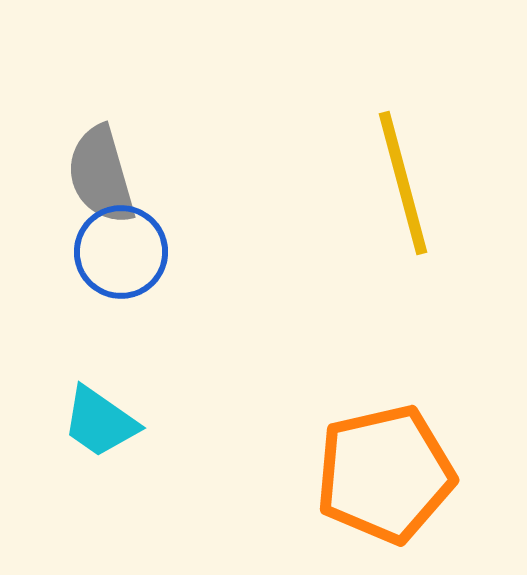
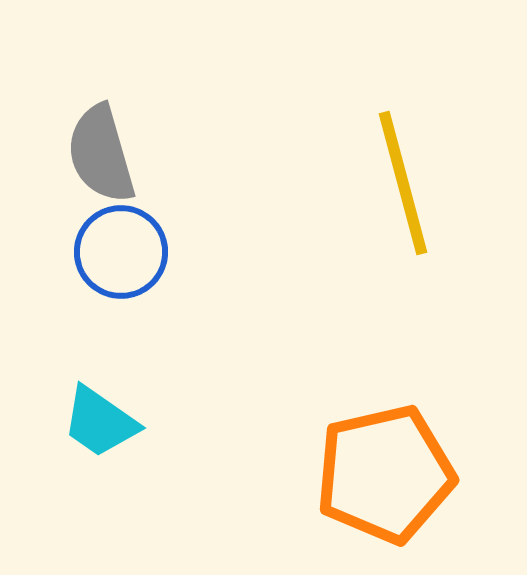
gray semicircle: moved 21 px up
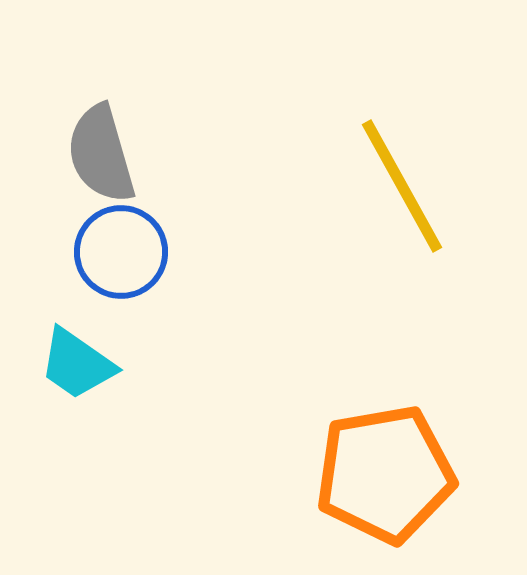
yellow line: moved 1 px left, 3 px down; rotated 14 degrees counterclockwise
cyan trapezoid: moved 23 px left, 58 px up
orange pentagon: rotated 3 degrees clockwise
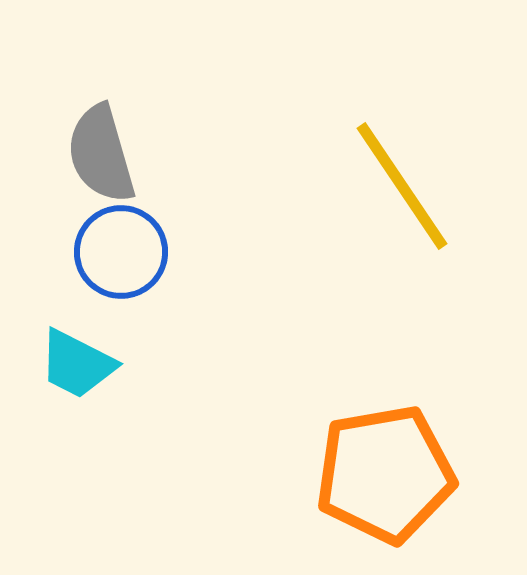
yellow line: rotated 5 degrees counterclockwise
cyan trapezoid: rotated 8 degrees counterclockwise
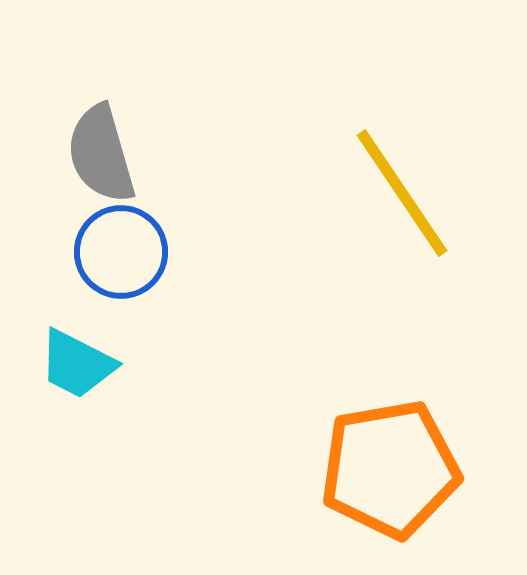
yellow line: moved 7 px down
orange pentagon: moved 5 px right, 5 px up
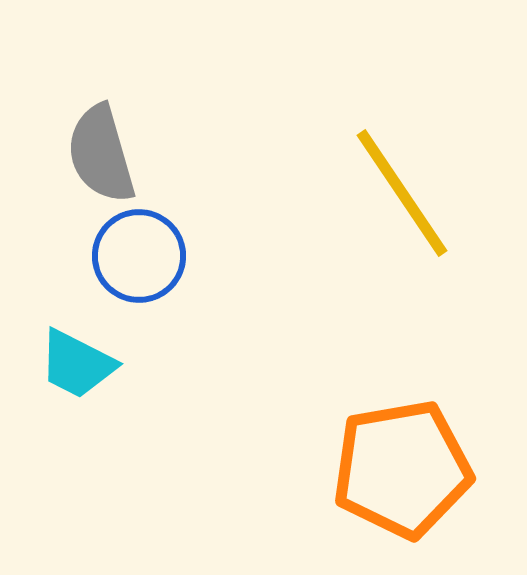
blue circle: moved 18 px right, 4 px down
orange pentagon: moved 12 px right
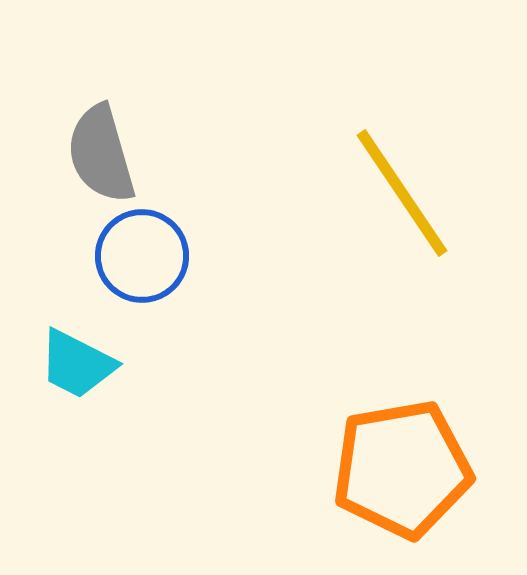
blue circle: moved 3 px right
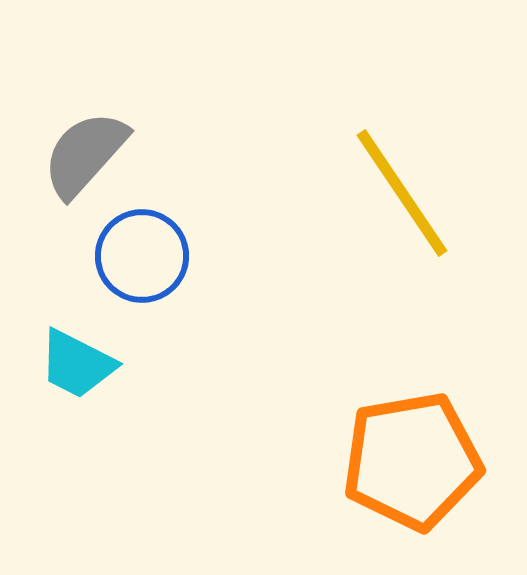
gray semicircle: moved 16 px left; rotated 58 degrees clockwise
orange pentagon: moved 10 px right, 8 px up
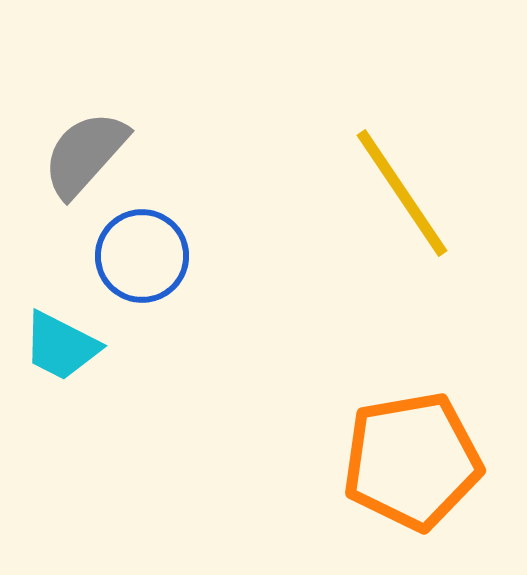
cyan trapezoid: moved 16 px left, 18 px up
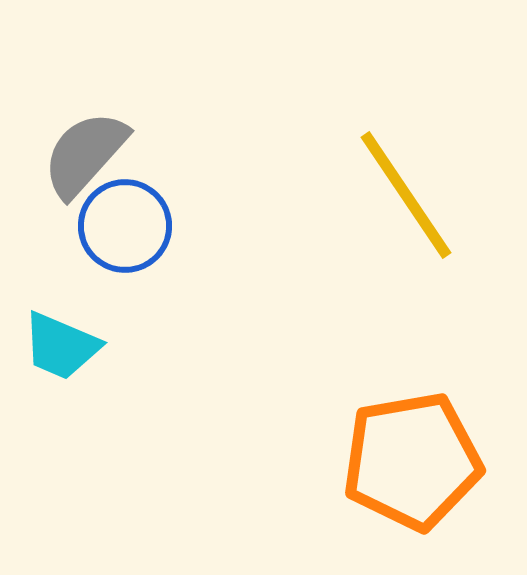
yellow line: moved 4 px right, 2 px down
blue circle: moved 17 px left, 30 px up
cyan trapezoid: rotated 4 degrees counterclockwise
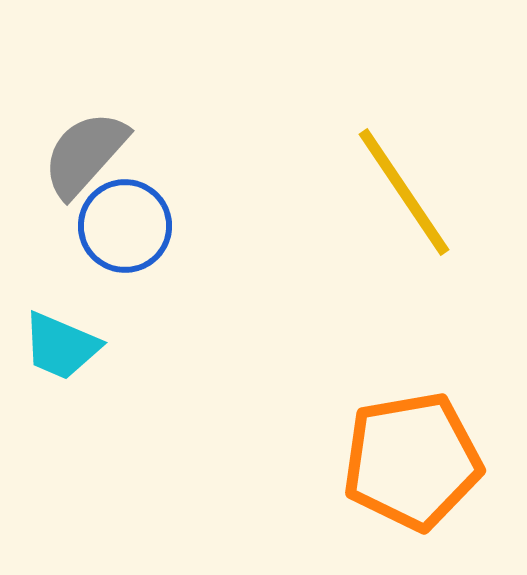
yellow line: moved 2 px left, 3 px up
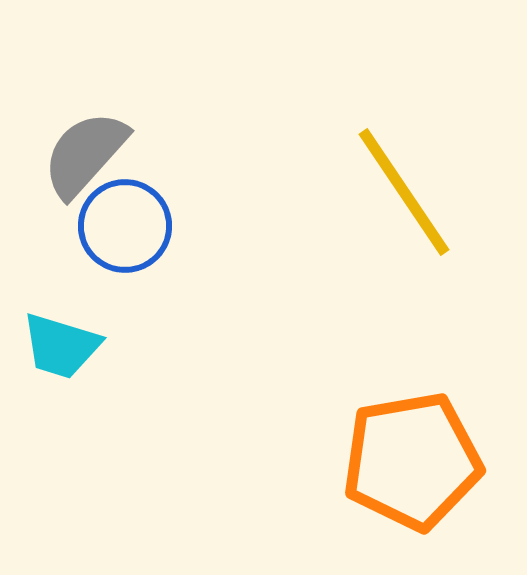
cyan trapezoid: rotated 6 degrees counterclockwise
